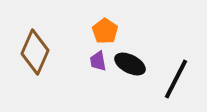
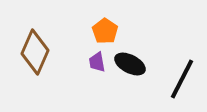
purple trapezoid: moved 1 px left, 1 px down
black line: moved 6 px right
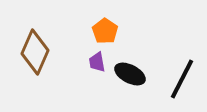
black ellipse: moved 10 px down
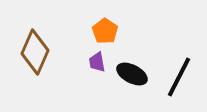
black ellipse: moved 2 px right
black line: moved 3 px left, 2 px up
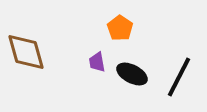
orange pentagon: moved 15 px right, 3 px up
brown diamond: moved 9 px left; rotated 39 degrees counterclockwise
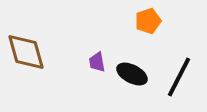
orange pentagon: moved 28 px right, 7 px up; rotated 20 degrees clockwise
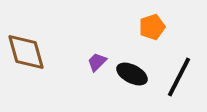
orange pentagon: moved 4 px right, 6 px down
purple trapezoid: rotated 55 degrees clockwise
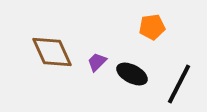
orange pentagon: rotated 10 degrees clockwise
brown diamond: moved 26 px right; rotated 9 degrees counterclockwise
black line: moved 7 px down
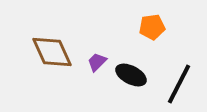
black ellipse: moved 1 px left, 1 px down
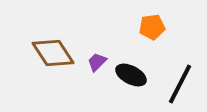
brown diamond: moved 1 px right, 1 px down; rotated 9 degrees counterclockwise
black line: moved 1 px right
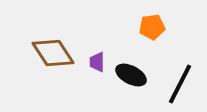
purple trapezoid: rotated 45 degrees counterclockwise
